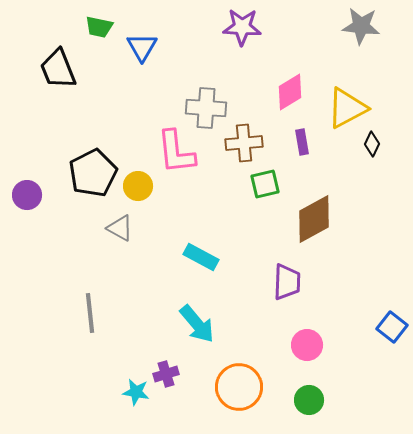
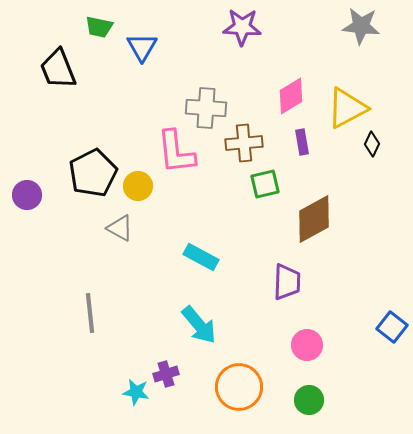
pink diamond: moved 1 px right, 4 px down
cyan arrow: moved 2 px right, 1 px down
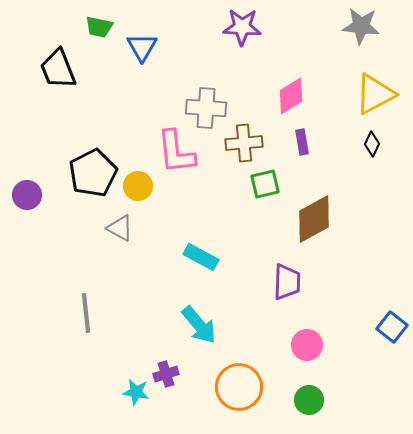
yellow triangle: moved 28 px right, 14 px up
gray line: moved 4 px left
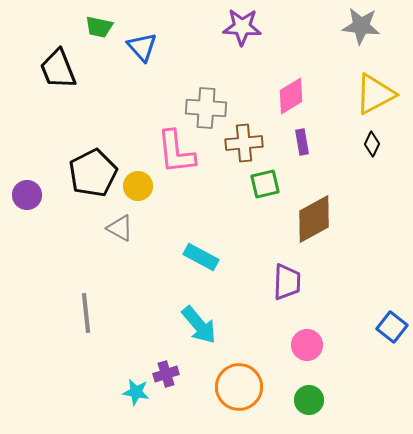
blue triangle: rotated 12 degrees counterclockwise
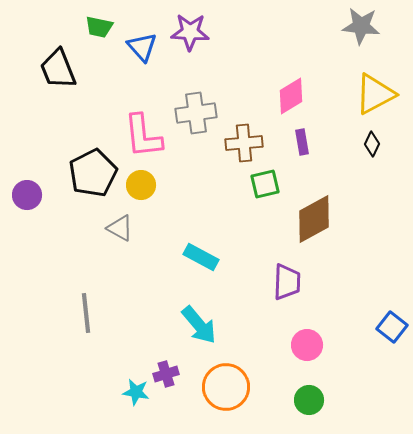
purple star: moved 52 px left, 5 px down
gray cross: moved 10 px left, 5 px down; rotated 12 degrees counterclockwise
pink L-shape: moved 33 px left, 16 px up
yellow circle: moved 3 px right, 1 px up
orange circle: moved 13 px left
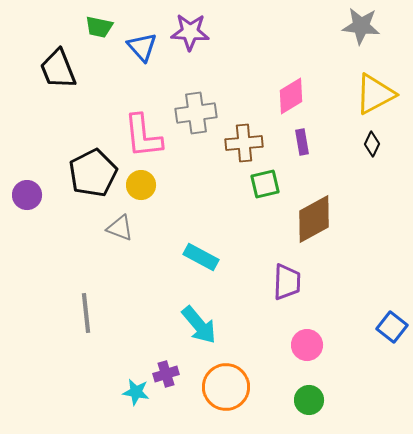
gray triangle: rotated 8 degrees counterclockwise
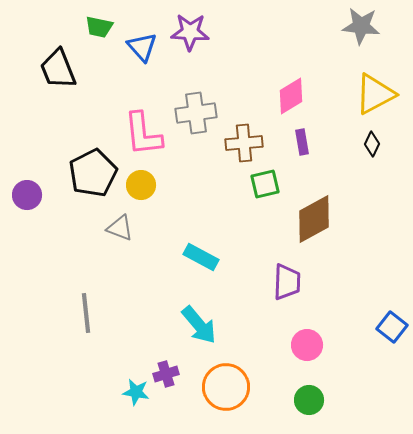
pink L-shape: moved 2 px up
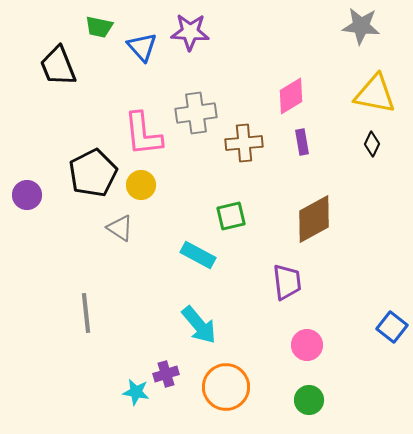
black trapezoid: moved 3 px up
yellow triangle: rotated 39 degrees clockwise
green square: moved 34 px left, 32 px down
gray triangle: rotated 12 degrees clockwise
cyan rectangle: moved 3 px left, 2 px up
purple trapezoid: rotated 9 degrees counterclockwise
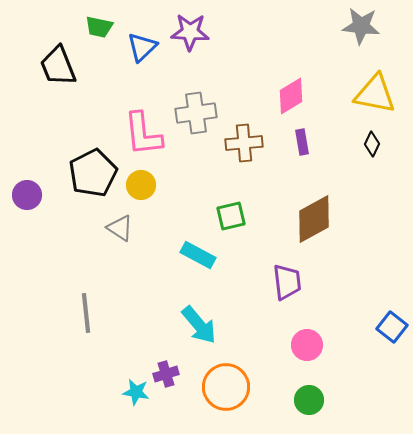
blue triangle: rotated 28 degrees clockwise
